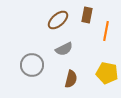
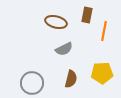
brown ellipse: moved 2 px left, 2 px down; rotated 55 degrees clockwise
orange line: moved 2 px left
gray circle: moved 18 px down
yellow pentagon: moved 5 px left; rotated 15 degrees counterclockwise
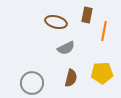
gray semicircle: moved 2 px right, 1 px up
brown semicircle: moved 1 px up
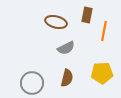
brown semicircle: moved 4 px left
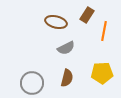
brown rectangle: rotated 21 degrees clockwise
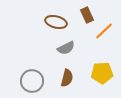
brown rectangle: rotated 56 degrees counterclockwise
orange line: rotated 36 degrees clockwise
gray circle: moved 2 px up
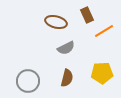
orange line: rotated 12 degrees clockwise
gray circle: moved 4 px left
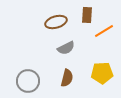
brown rectangle: rotated 28 degrees clockwise
brown ellipse: rotated 30 degrees counterclockwise
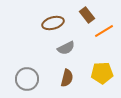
brown rectangle: rotated 42 degrees counterclockwise
brown ellipse: moved 3 px left, 1 px down
gray circle: moved 1 px left, 2 px up
